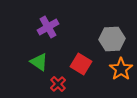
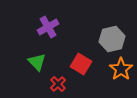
gray hexagon: rotated 10 degrees counterclockwise
green triangle: moved 2 px left; rotated 12 degrees clockwise
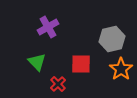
red square: rotated 30 degrees counterclockwise
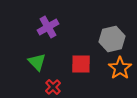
orange star: moved 1 px left, 1 px up
red cross: moved 5 px left, 3 px down
